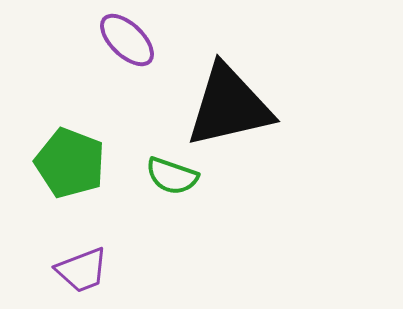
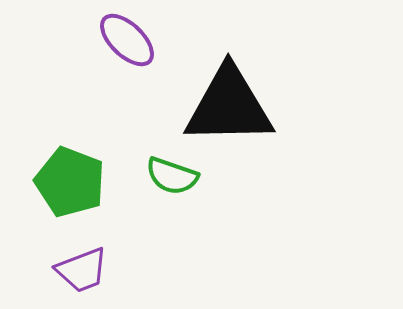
black triangle: rotated 12 degrees clockwise
green pentagon: moved 19 px down
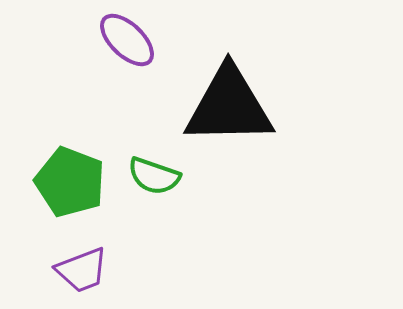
green semicircle: moved 18 px left
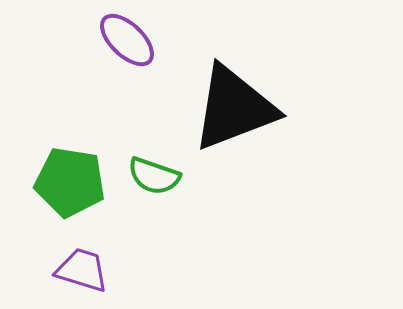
black triangle: moved 5 px right, 2 px down; rotated 20 degrees counterclockwise
green pentagon: rotated 12 degrees counterclockwise
purple trapezoid: rotated 142 degrees counterclockwise
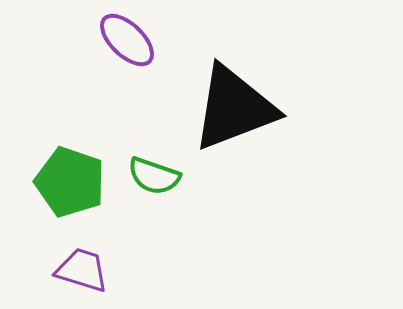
green pentagon: rotated 10 degrees clockwise
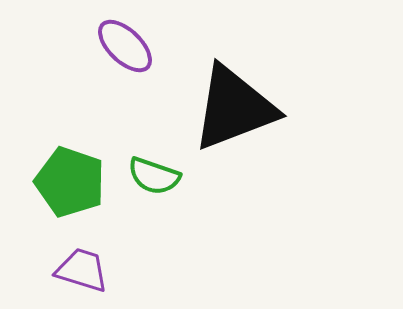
purple ellipse: moved 2 px left, 6 px down
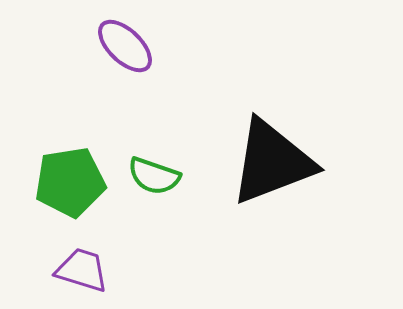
black triangle: moved 38 px right, 54 px down
green pentagon: rotated 28 degrees counterclockwise
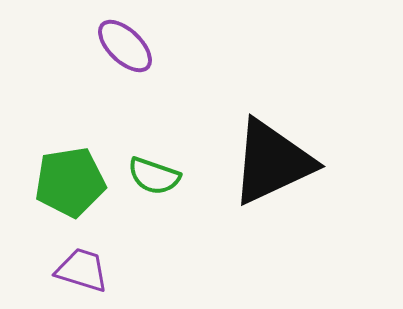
black triangle: rotated 4 degrees counterclockwise
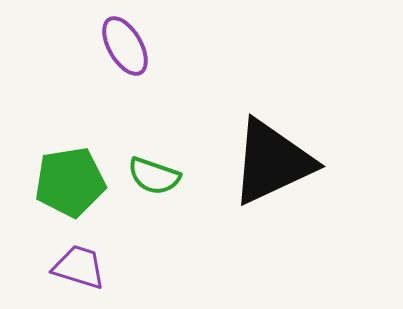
purple ellipse: rotated 16 degrees clockwise
purple trapezoid: moved 3 px left, 3 px up
